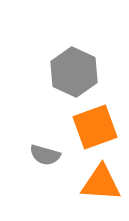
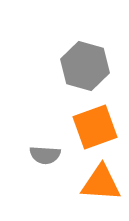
gray hexagon: moved 11 px right, 6 px up; rotated 9 degrees counterclockwise
gray semicircle: rotated 12 degrees counterclockwise
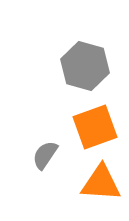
gray semicircle: rotated 120 degrees clockwise
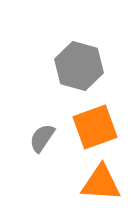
gray hexagon: moved 6 px left
gray semicircle: moved 3 px left, 17 px up
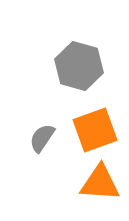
orange square: moved 3 px down
orange triangle: moved 1 px left
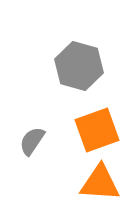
orange square: moved 2 px right
gray semicircle: moved 10 px left, 3 px down
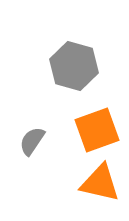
gray hexagon: moved 5 px left
orange triangle: rotated 9 degrees clockwise
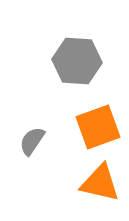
gray hexagon: moved 3 px right, 5 px up; rotated 12 degrees counterclockwise
orange square: moved 1 px right, 3 px up
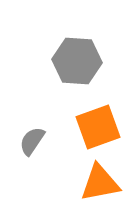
orange triangle: rotated 24 degrees counterclockwise
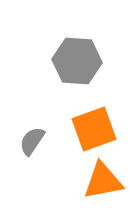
orange square: moved 4 px left, 2 px down
orange triangle: moved 3 px right, 2 px up
